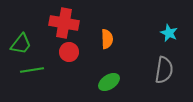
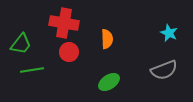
gray semicircle: rotated 60 degrees clockwise
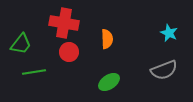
green line: moved 2 px right, 2 px down
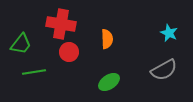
red cross: moved 3 px left, 1 px down
gray semicircle: rotated 8 degrees counterclockwise
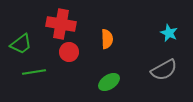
green trapezoid: rotated 15 degrees clockwise
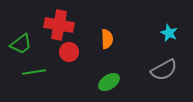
red cross: moved 2 px left, 1 px down
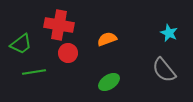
orange semicircle: rotated 108 degrees counterclockwise
red circle: moved 1 px left, 1 px down
gray semicircle: rotated 80 degrees clockwise
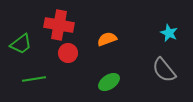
green line: moved 7 px down
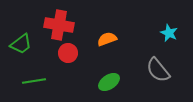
gray semicircle: moved 6 px left
green line: moved 2 px down
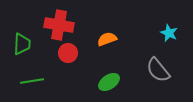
green trapezoid: moved 1 px right; rotated 50 degrees counterclockwise
green line: moved 2 px left
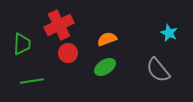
red cross: rotated 36 degrees counterclockwise
green ellipse: moved 4 px left, 15 px up
